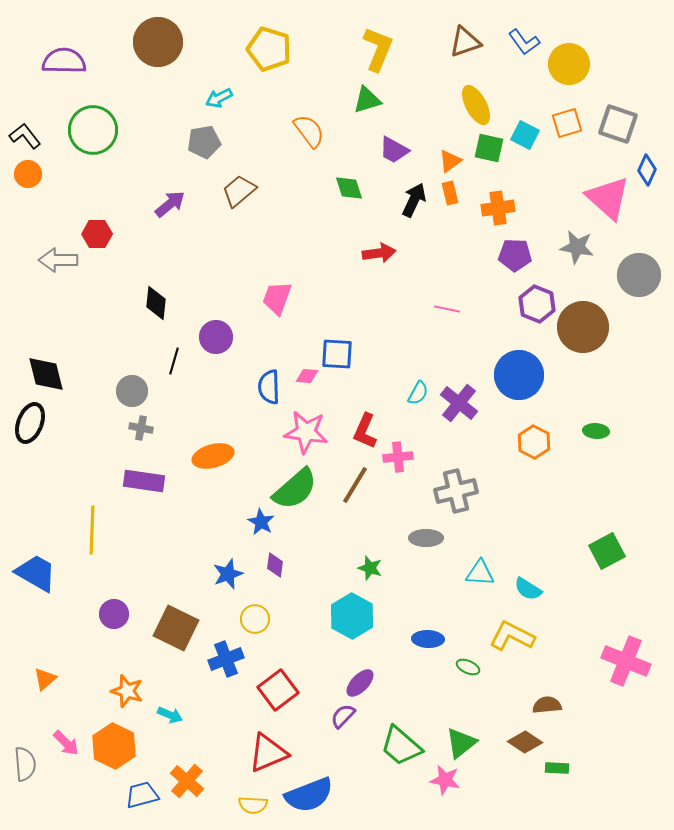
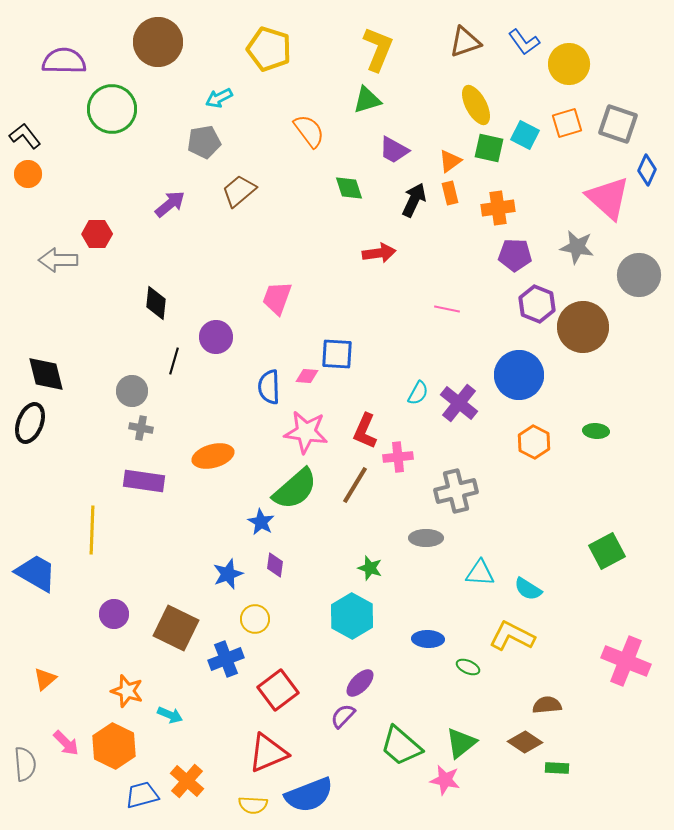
green circle at (93, 130): moved 19 px right, 21 px up
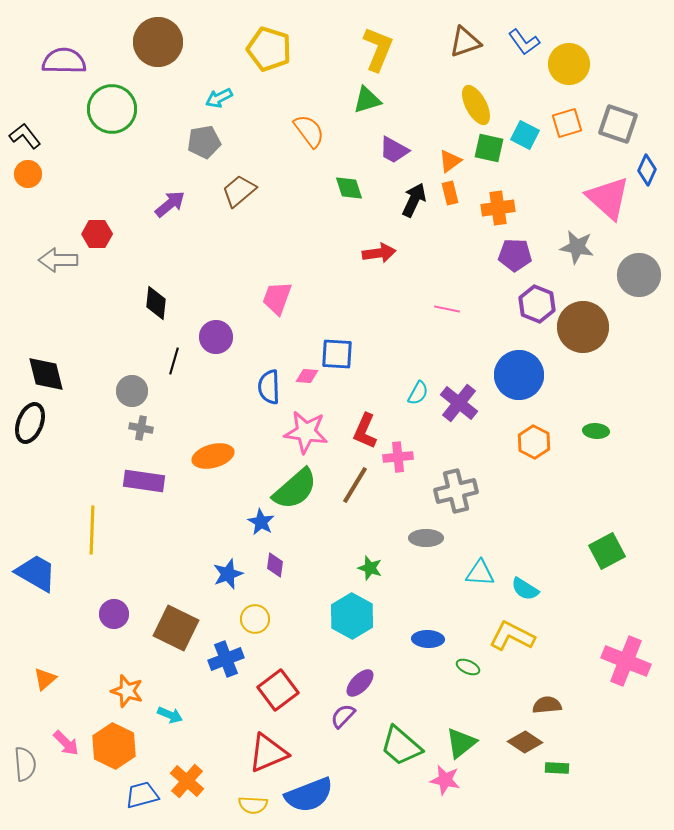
cyan semicircle at (528, 589): moved 3 px left
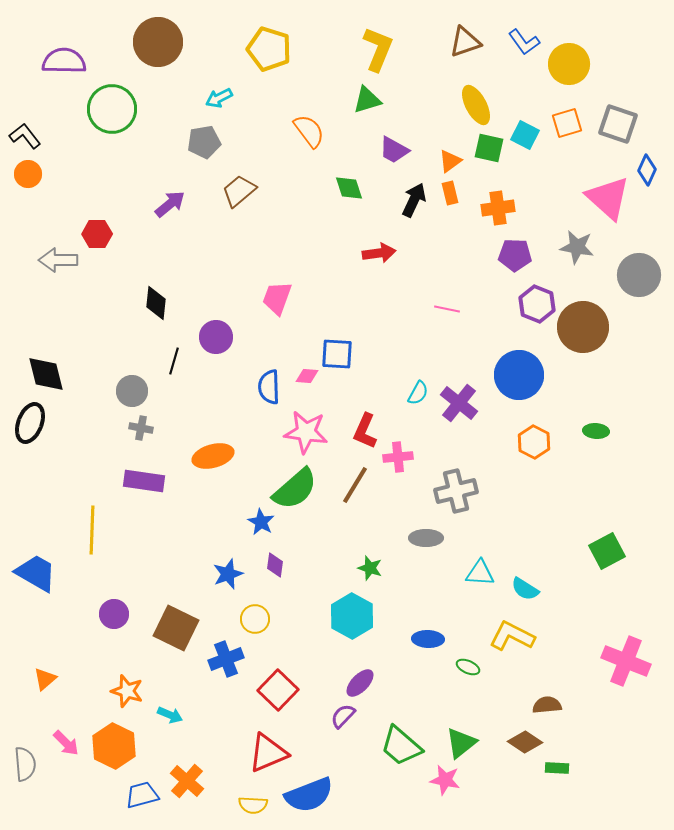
red square at (278, 690): rotated 9 degrees counterclockwise
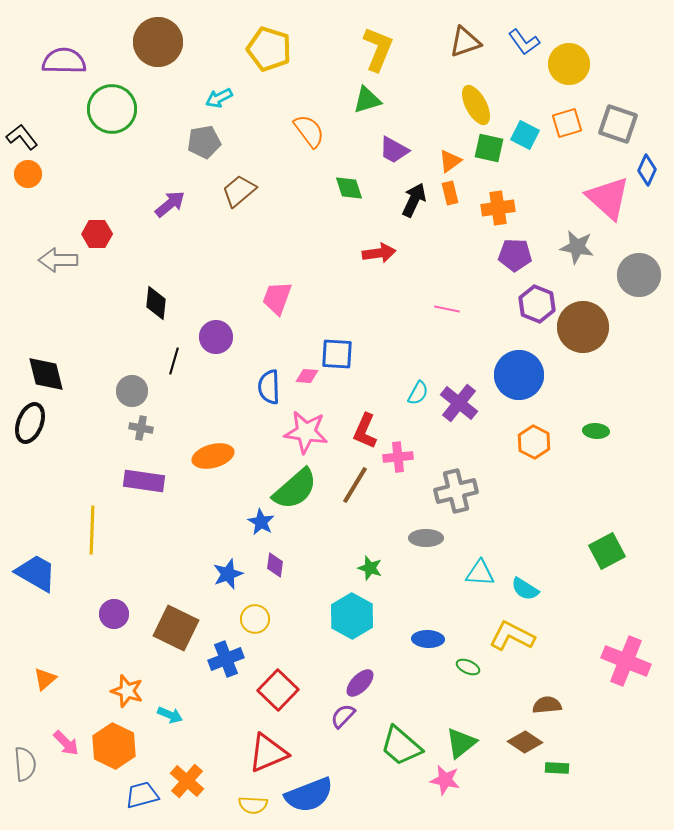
black L-shape at (25, 136): moved 3 px left, 1 px down
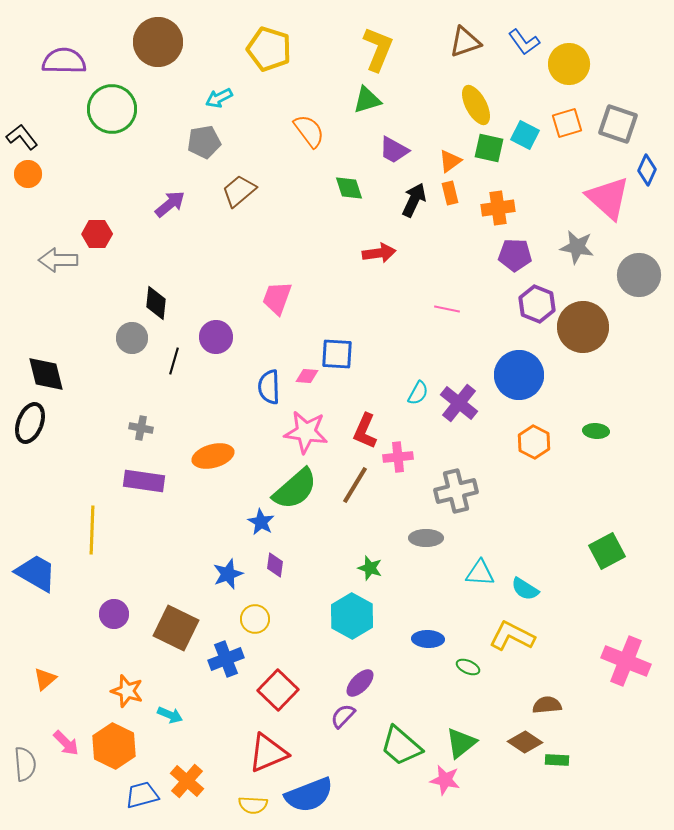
gray circle at (132, 391): moved 53 px up
green rectangle at (557, 768): moved 8 px up
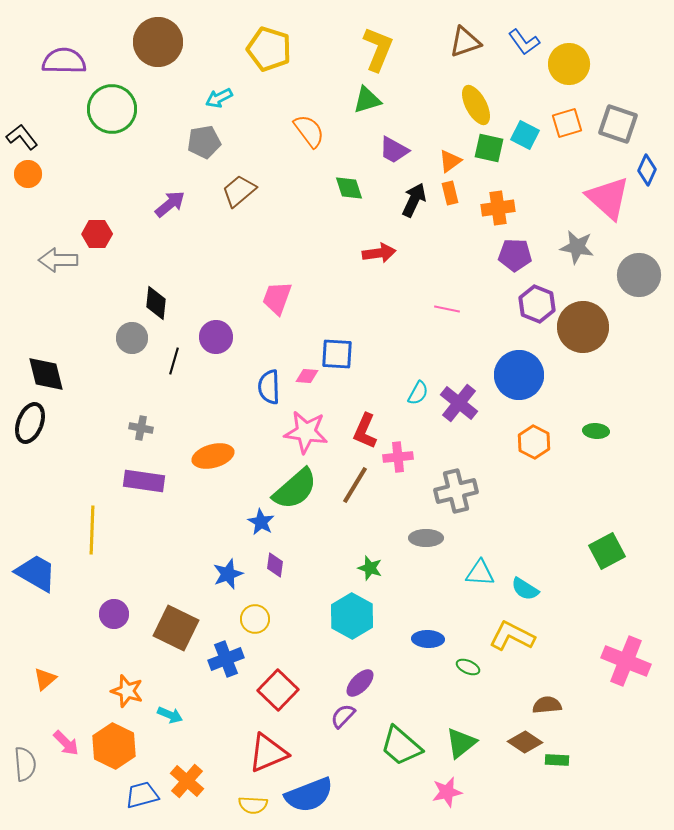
pink star at (445, 780): moved 2 px right, 12 px down; rotated 24 degrees counterclockwise
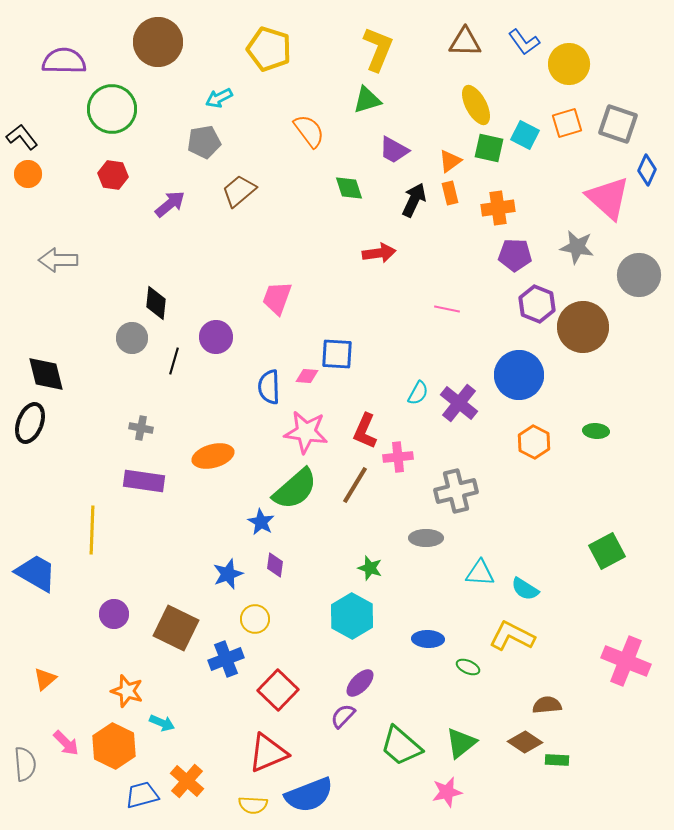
brown triangle at (465, 42): rotated 20 degrees clockwise
red hexagon at (97, 234): moved 16 px right, 59 px up; rotated 8 degrees clockwise
cyan arrow at (170, 715): moved 8 px left, 8 px down
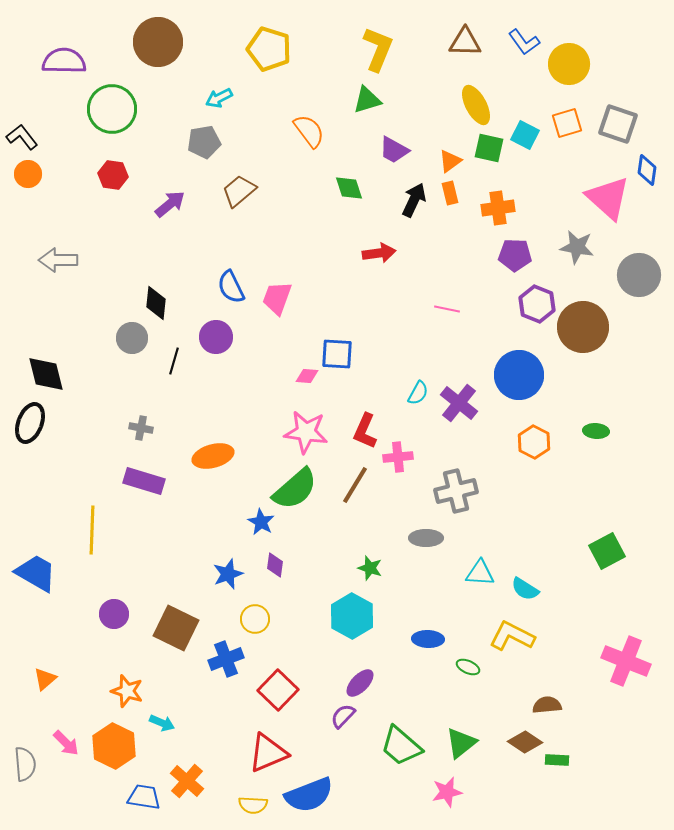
blue diamond at (647, 170): rotated 16 degrees counterclockwise
blue semicircle at (269, 387): moved 38 px left, 100 px up; rotated 24 degrees counterclockwise
purple rectangle at (144, 481): rotated 9 degrees clockwise
blue trapezoid at (142, 795): moved 2 px right, 2 px down; rotated 24 degrees clockwise
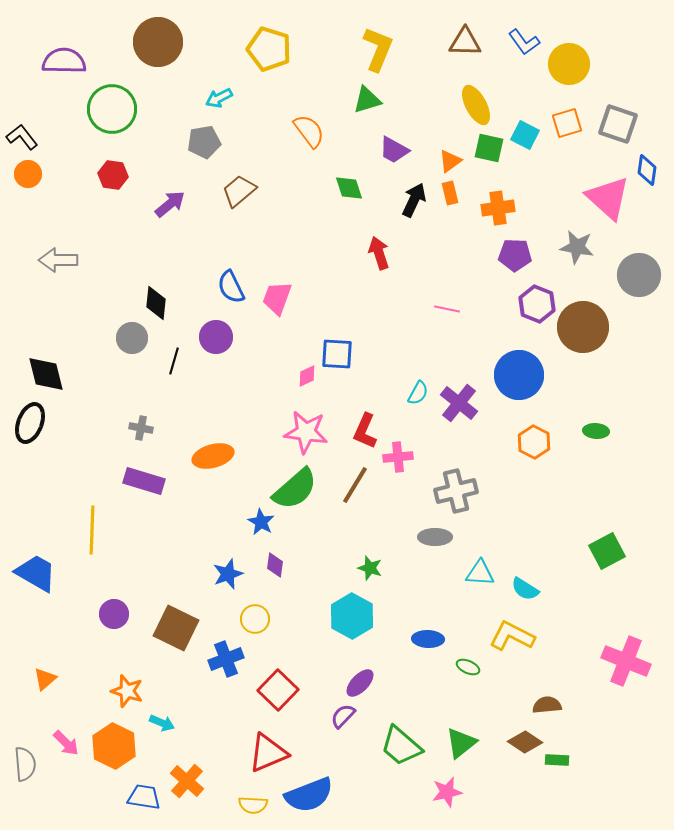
red arrow at (379, 253): rotated 100 degrees counterclockwise
pink diamond at (307, 376): rotated 30 degrees counterclockwise
gray ellipse at (426, 538): moved 9 px right, 1 px up
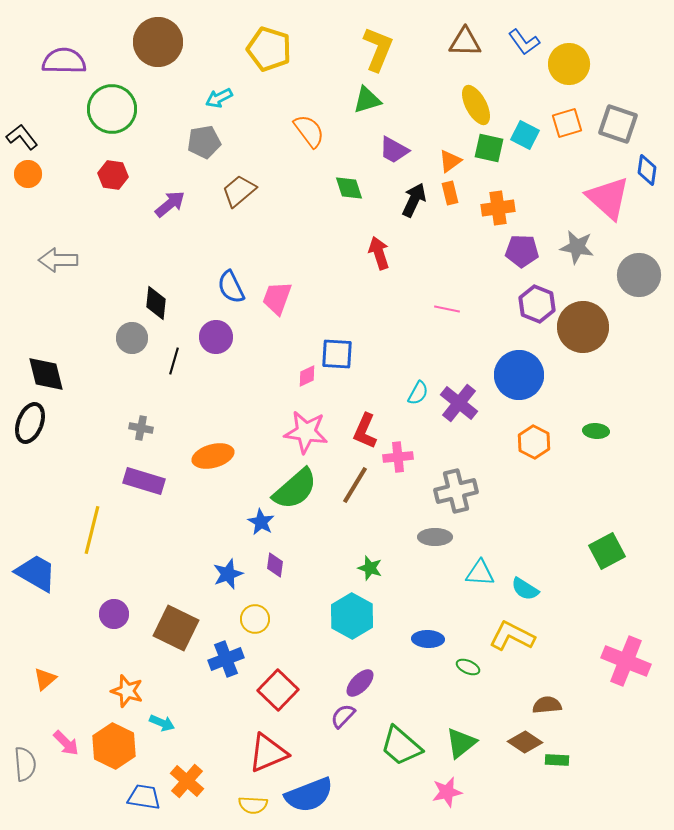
purple pentagon at (515, 255): moved 7 px right, 4 px up
yellow line at (92, 530): rotated 12 degrees clockwise
